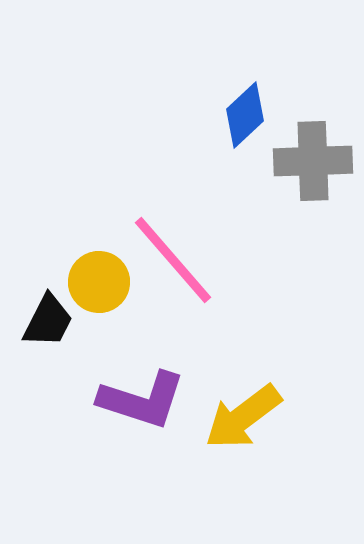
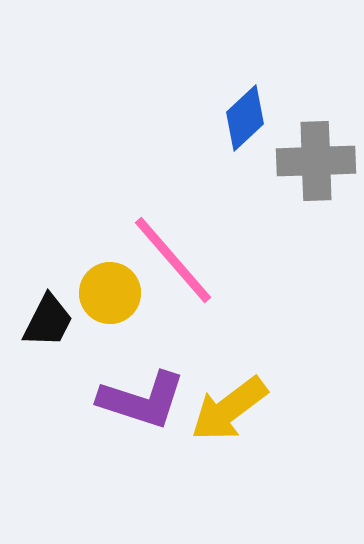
blue diamond: moved 3 px down
gray cross: moved 3 px right
yellow circle: moved 11 px right, 11 px down
yellow arrow: moved 14 px left, 8 px up
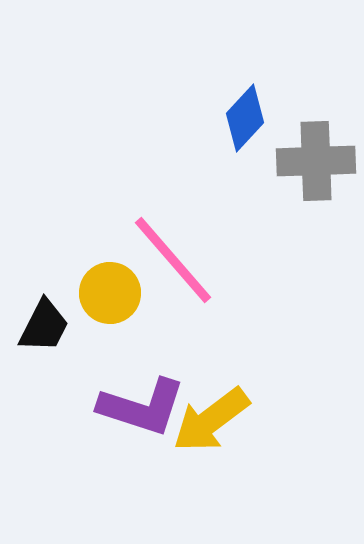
blue diamond: rotated 4 degrees counterclockwise
black trapezoid: moved 4 px left, 5 px down
purple L-shape: moved 7 px down
yellow arrow: moved 18 px left, 11 px down
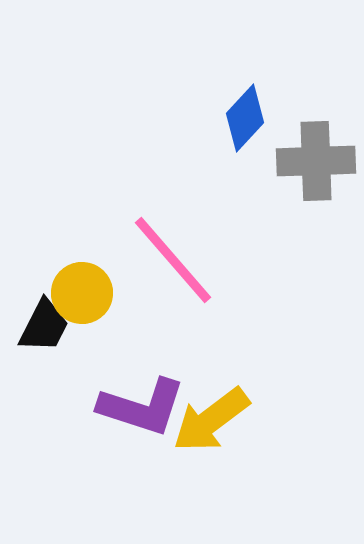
yellow circle: moved 28 px left
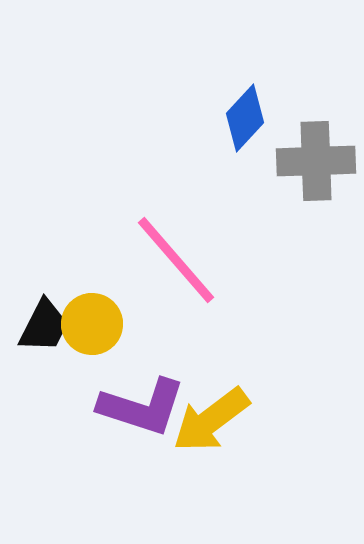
pink line: moved 3 px right
yellow circle: moved 10 px right, 31 px down
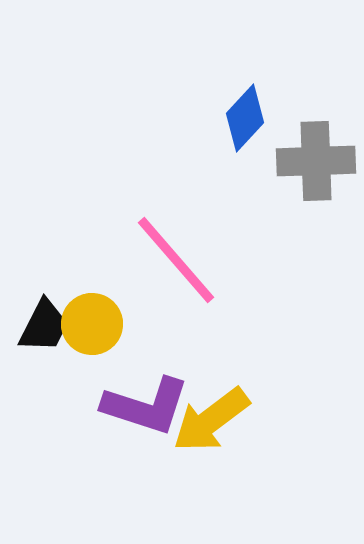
purple L-shape: moved 4 px right, 1 px up
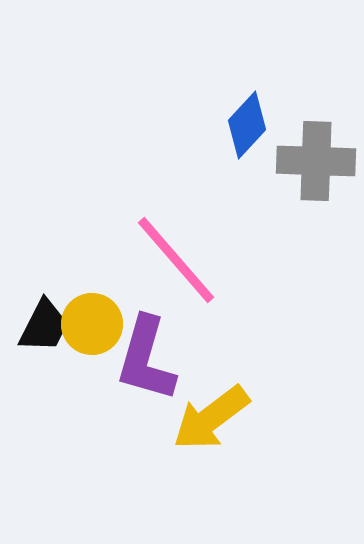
blue diamond: moved 2 px right, 7 px down
gray cross: rotated 4 degrees clockwise
purple L-shape: moved 47 px up; rotated 88 degrees clockwise
yellow arrow: moved 2 px up
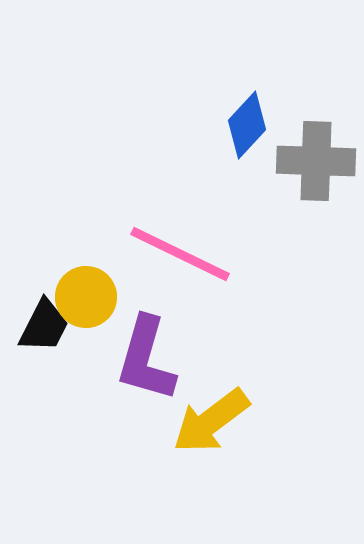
pink line: moved 4 px right, 6 px up; rotated 23 degrees counterclockwise
yellow circle: moved 6 px left, 27 px up
yellow arrow: moved 3 px down
